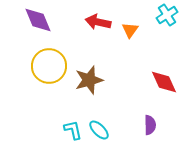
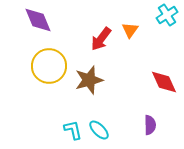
red arrow: moved 3 px right, 17 px down; rotated 65 degrees counterclockwise
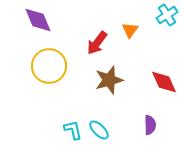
red arrow: moved 4 px left, 4 px down
brown star: moved 20 px right
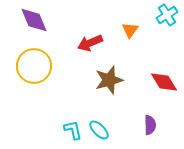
purple diamond: moved 4 px left
red arrow: moved 7 px left; rotated 30 degrees clockwise
yellow circle: moved 15 px left
red diamond: rotated 8 degrees counterclockwise
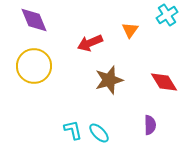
cyan ellipse: moved 3 px down
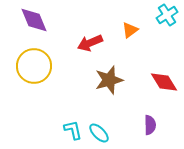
orange triangle: rotated 18 degrees clockwise
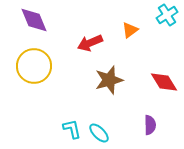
cyan L-shape: moved 1 px left, 1 px up
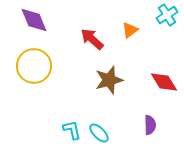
red arrow: moved 2 px right, 4 px up; rotated 65 degrees clockwise
cyan L-shape: moved 1 px down
